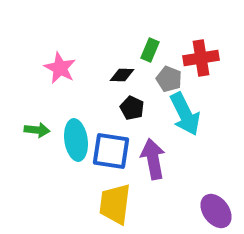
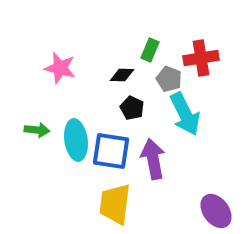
pink star: rotated 12 degrees counterclockwise
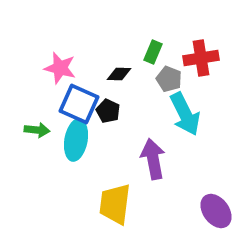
green rectangle: moved 3 px right, 2 px down
black diamond: moved 3 px left, 1 px up
black pentagon: moved 24 px left, 3 px down
cyan ellipse: rotated 18 degrees clockwise
blue square: moved 32 px left, 47 px up; rotated 15 degrees clockwise
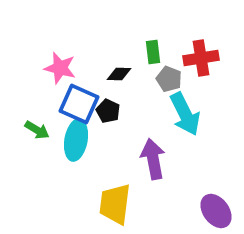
green rectangle: rotated 30 degrees counterclockwise
green arrow: rotated 25 degrees clockwise
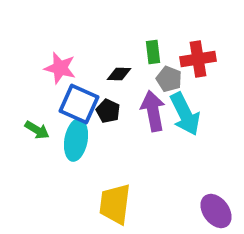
red cross: moved 3 px left, 1 px down
purple arrow: moved 48 px up
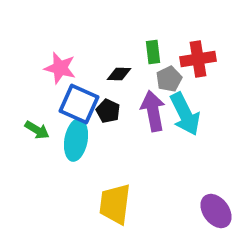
gray pentagon: rotated 25 degrees clockwise
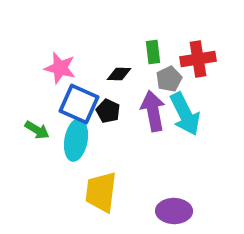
yellow trapezoid: moved 14 px left, 12 px up
purple ellipse: moved 42 px left; rotated 52 degrees counterclockwise
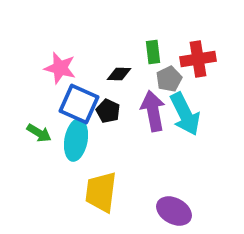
green arrow: moved 2 px right, 3 px down
purple ellipse: rotated 28 degrees clockwise
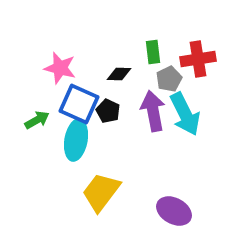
green arrow: moved 2 px left, 13 px up; rotated 60 degrees counterclockwise
yellow trapezoid: rotated 30 degrees clockwise
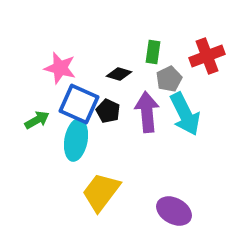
green rectangle: rotated 15 degrees clockwise
red cross: moved 9 px right, 3 px up; rotated 12 degrees counterclockwise
black diamond: rotated 15 degrees clockwise
purple arrow: moved 6 px left, 1 px down; rotated 6 degrees clockwise
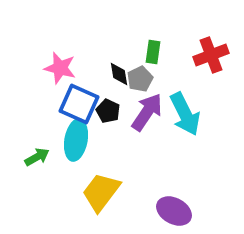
red cross: moved 4 px right, 1 px up
black diamond: rotated 65 degrees clockwise
gray pentagon: moved 29 px left
purple arrow: rotated 39 degrees clockwise
green arrow: moved 37 px down
